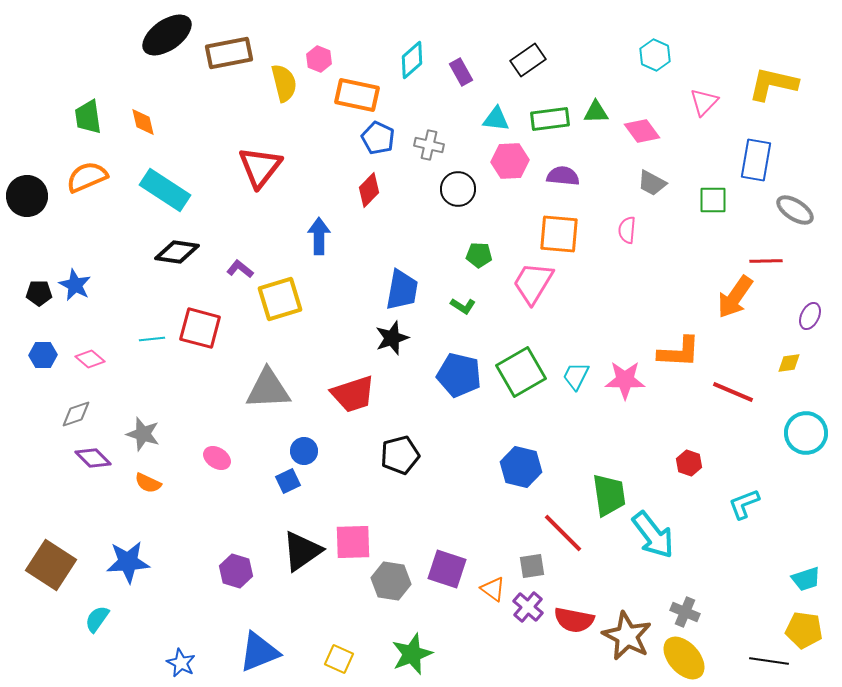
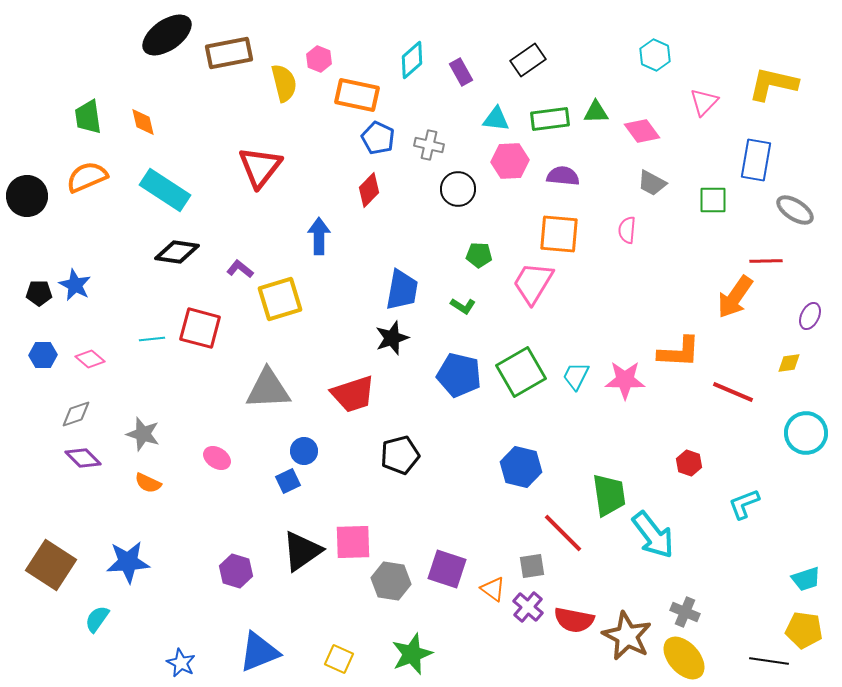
purple diamond at (93, 458): moved 10 px left
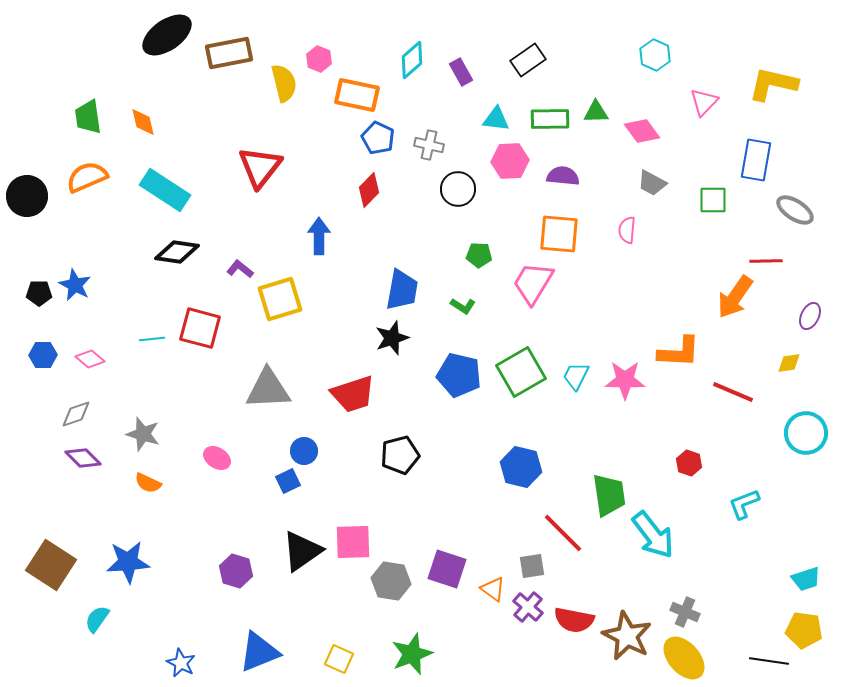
green rectangle at (550, 119): rotated 6 degrees clockwise
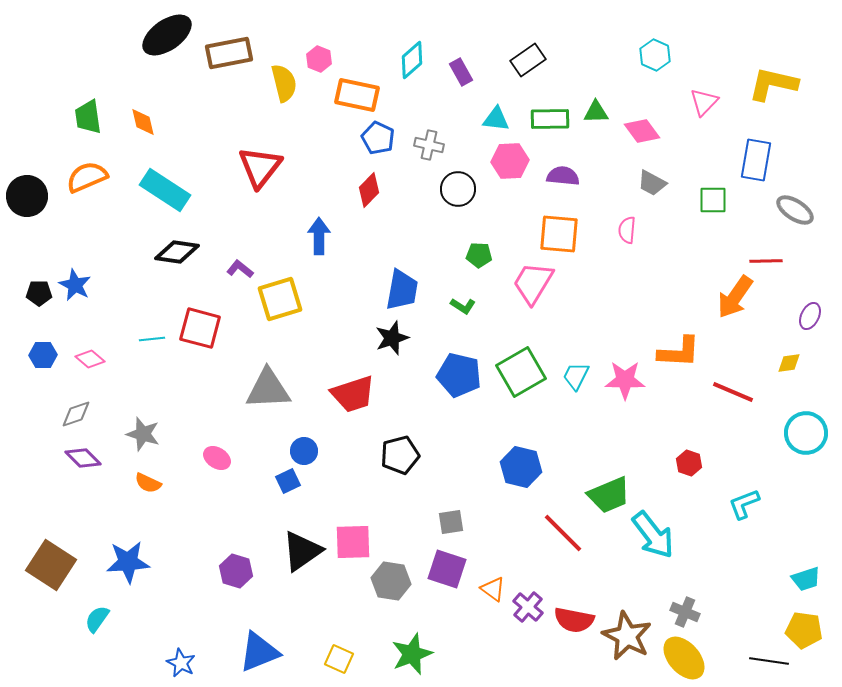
green trapezoid at (609, 495): rotated 75 degrees clockwise
gray square at (532, 566): moved 81 px left, 44 px up
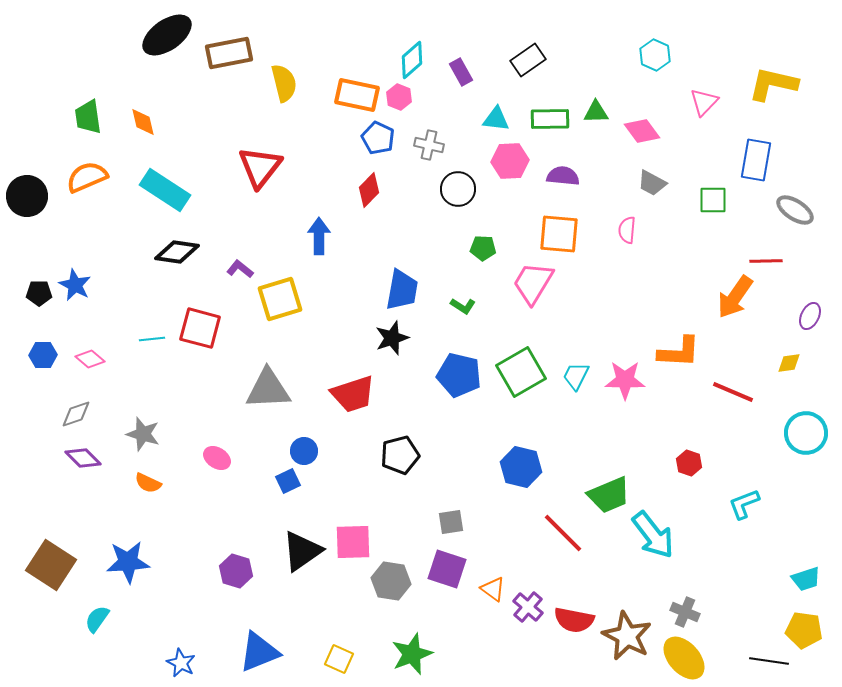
pink hexagon at (319, 59): moved 80 px right, 38 px down
green pentagon at (479, 255): moved 4 px right, 7 px up
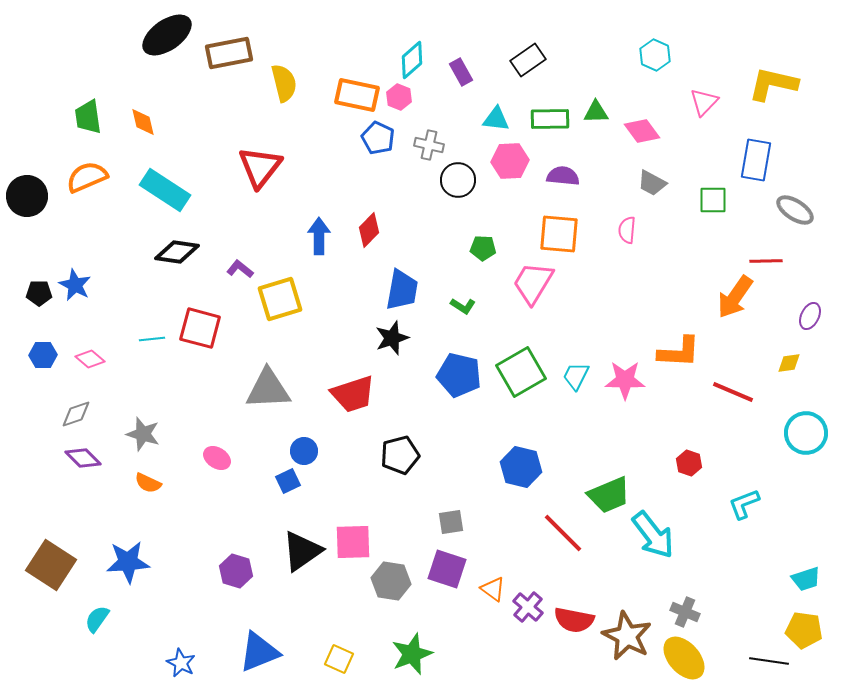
black circle at (458, 189): moved 9 px up
red diamond at (369, 190): moved 40 px down
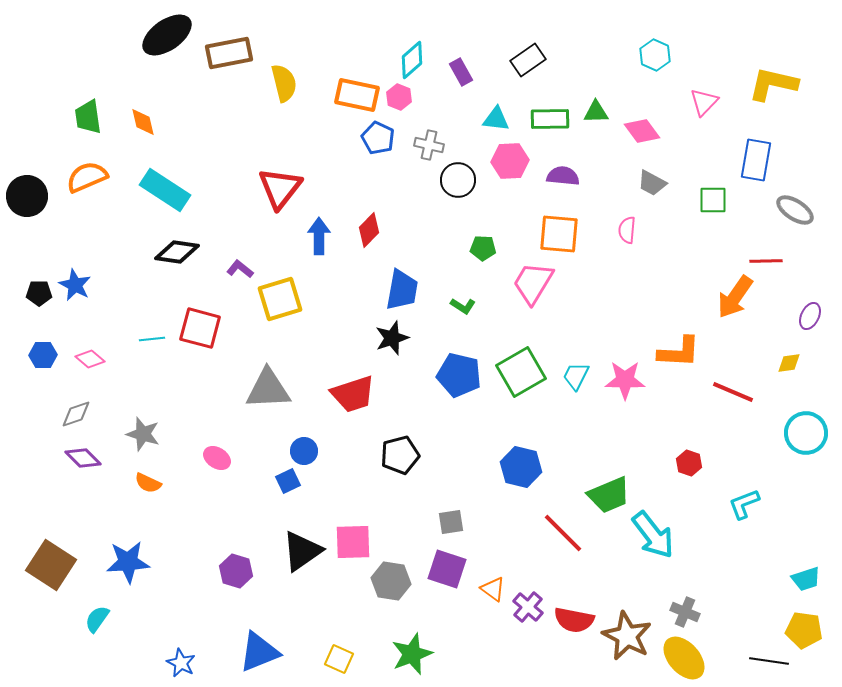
red triangle at (260, 167): moved 20 px right, 21 px down
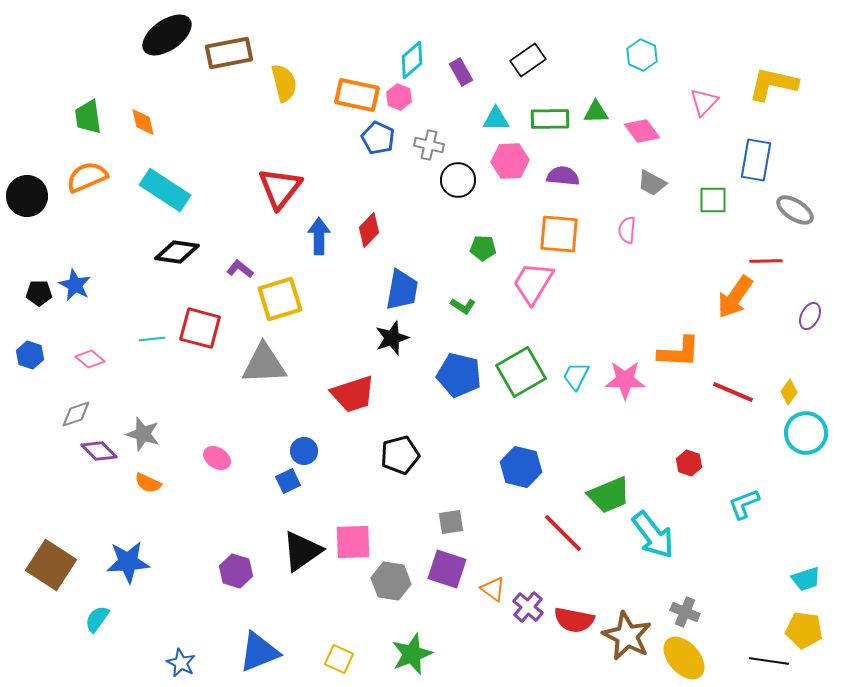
cyan hexagon at (655, 55): moved 13 px left
cyan triangle at (496, 119): rotated 8 degrees counterclockwise
blue hexagon at (43, 355): moved 13 px left; rotated 20 degrees clockwise
yellow diamond at (789, 363): moved 29 px down; rotated 45 degrees counterclockwise
gray triangle at (268, 389): moved 4 px left, 25 px up
purple diamond at (83, 458): moved 16 px right, 7 px up
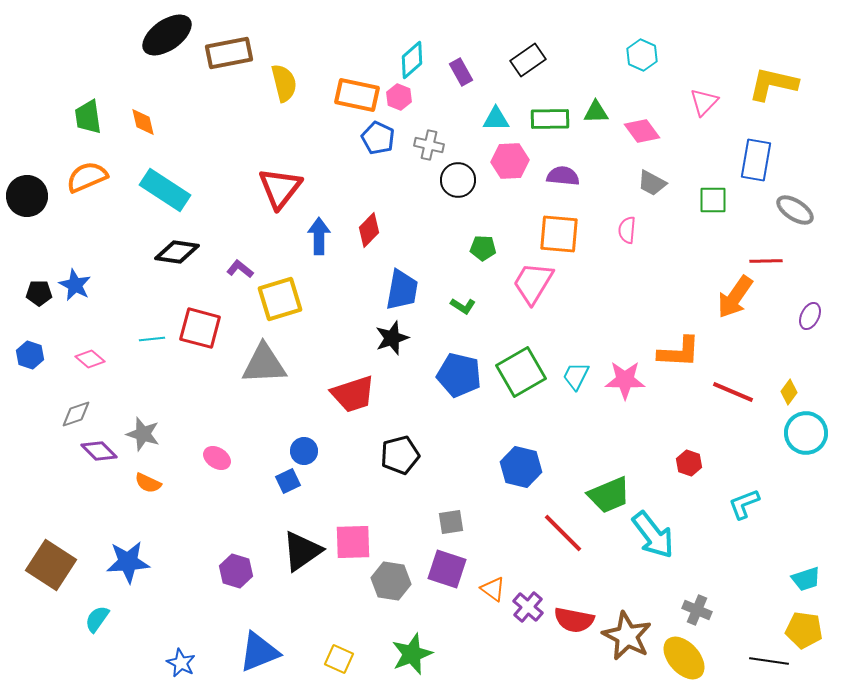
gray cross at (685, 612): moved 12 px right, 2 px up
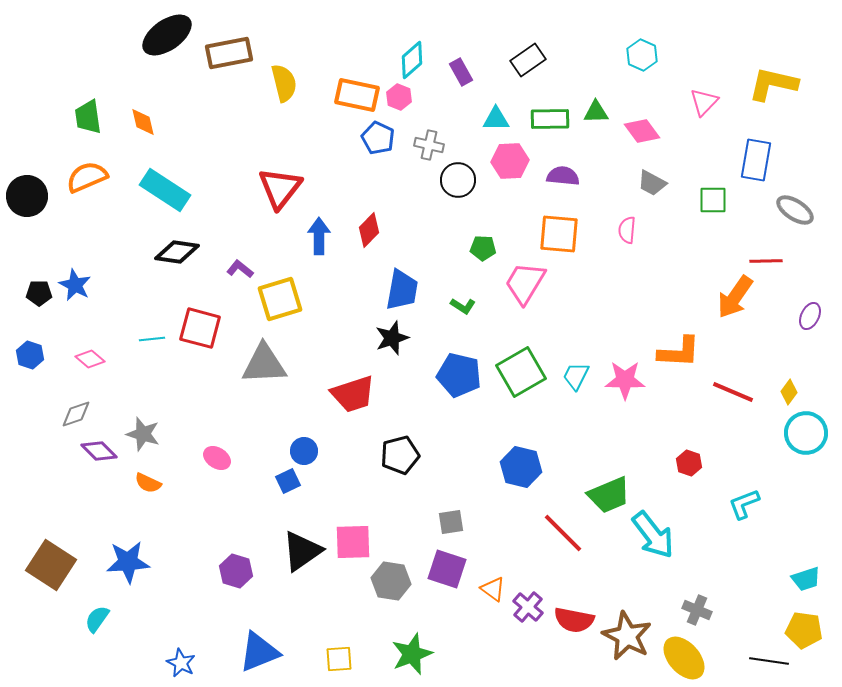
pink trapezoid at (533, 283): moved 8 px left
yellow square at (339, 659): rotated 28 degrees counterclockwise
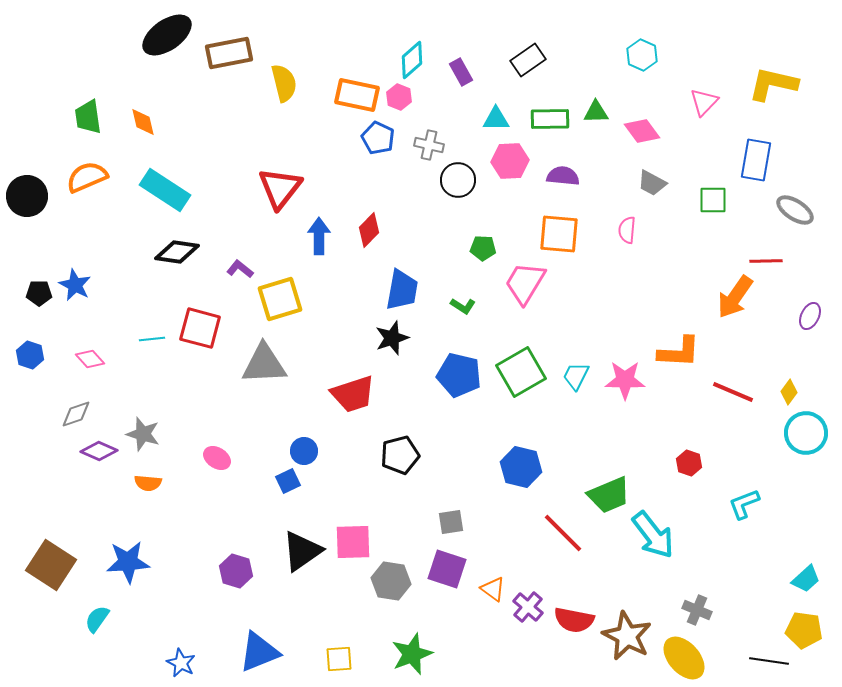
pink diamond at (90, 359): rotated 8 degrees clockwise
purple diamond at (99, 451): rotated 21 degrees counterclockwise
orange semicircle at (148, 483): rotated 20 degrees counterclockwise
cyan trapezoid at (806, 579): rotated 24 degrees counterclockwise
